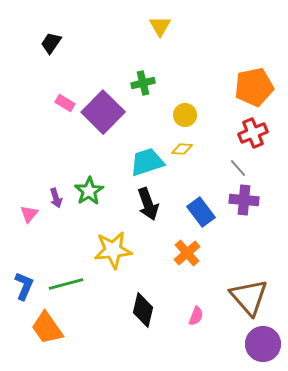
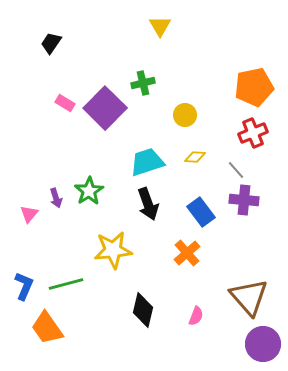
purple square: moved 2 px right, 4 px up
yellow diamond: moved 13 px right, 8 px down
gray line: moved 2 px left, 2 px down
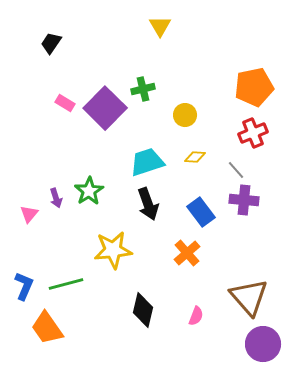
green cross: moved 6 px down
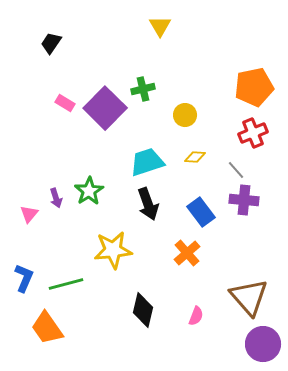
blue L-shape: moved 8 px up
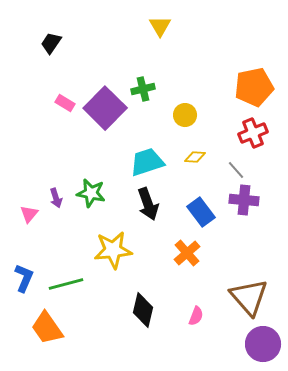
green star: moved 2 px right, 2 px down; rotated 28 degrees counterclockwise
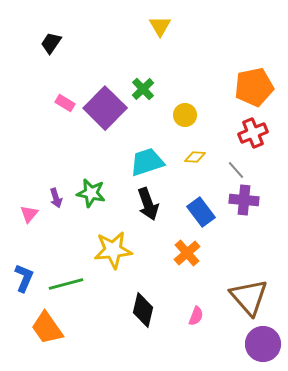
green cross: rotated 30 degrees counterclockwise
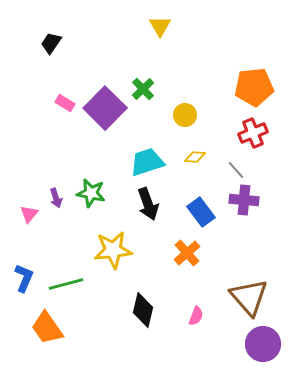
orange pentagon: rotated 6 degrees clockwise
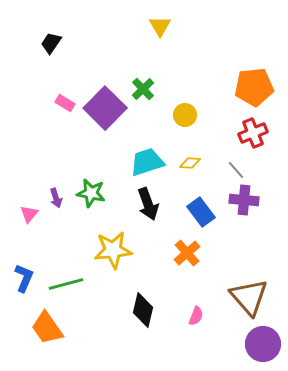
yellow diamond: moved 5 px left, 6 px down
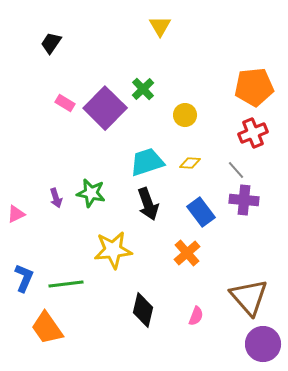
pink triangle: moved 13 px left; rotated 24 degrees clockwise
green line: rotated 8 degrees clockwise
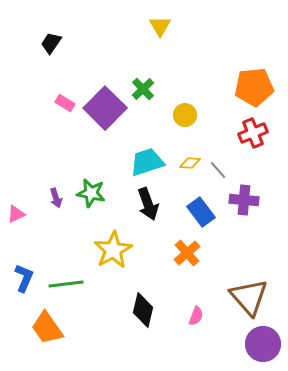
gray line: moved 18 px left
yellow star: rotated 24 degrees counterclockwise
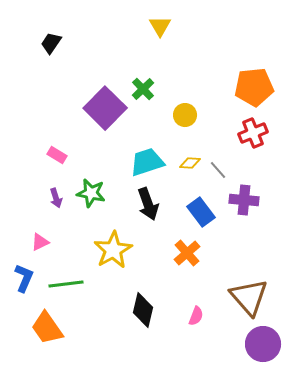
pink rectangle: moved 8 px left, 52 px down
pink triangle: moved 24 px right, 28 px down
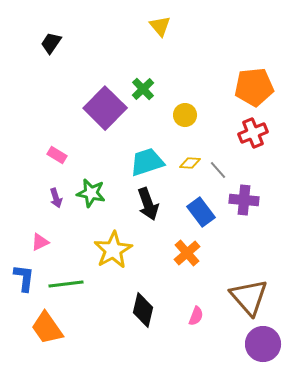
yellow triangle: rotated 10 degrees counterclockwise
blue L-shape: rotated 16 degrees counterclockwise
